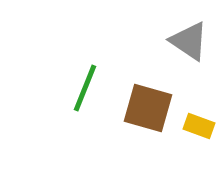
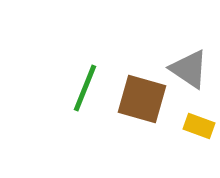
gray triangle: moved 28 px down
brown square: moved 6 px left, 9 px up
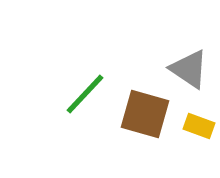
green line: moved 6 px down; rotated 21 degrees clockwise
brown square: moved 3 px right, 15 px down
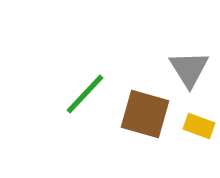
gray triangle: rotated 24 degrees clockwise
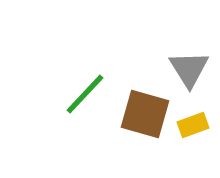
yellow rectangle: moved 6 px left, 1 px up; rotated 40 degrees counterclockwise
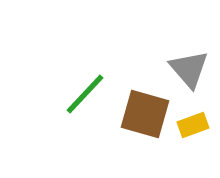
gray triangle: rotated 9 degrees counterclockwise
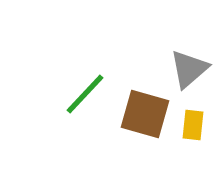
gray triangle: rotated 30 degrees clockwise
yellow rectangle: rotated 64 degrees counterclockwise
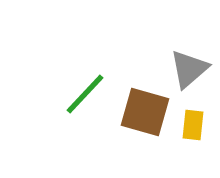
brown square: moved 2 px up
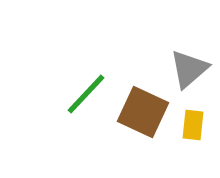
green line: moved 1 px right
brown square: moved 2 px left; rotated 9 degrees clockwise
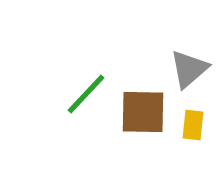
brown square: rotated 24 degrees counterclockwise
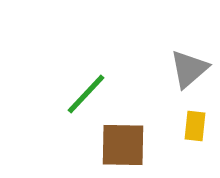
brown square: moved 20 px left, 33 px down
yellow rectangle: moved 2 px right, 1 px down
